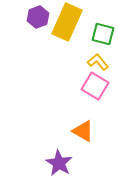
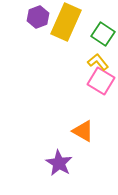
yellow rectangle: moved 1 px left
green square: rotated 20 degrees clockwise
pink square: moved 6 px right, 5 px up
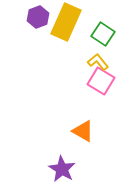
purple star: moved 3 px right, 6 px down
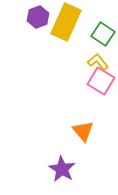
orange triangle: rotated 20 degrees clockwise
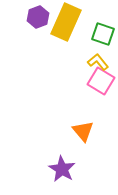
green square: rotated 15 degrees counterclockwise
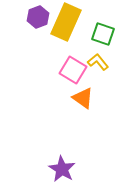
pink square: moved 28 px left, 11 px up
orange triangle: moved 33 px up; rotated 15 degrees counterclockwise
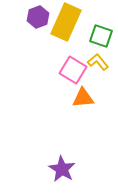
green square: moved 2 px left, 2 px down
orange triangle: rotated 40 degrees counterclockwise
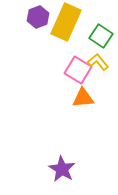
green square: rotated 15 degrees clockwise
pink square: moved 5 px right
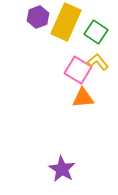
green square: moved 5 px left, 4 px up
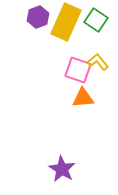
green square: moved 12 px up
pink square: rotated 12 degrees counterclockwise
